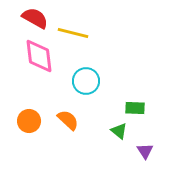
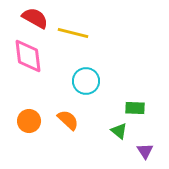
pink diamond: moved 11 px left
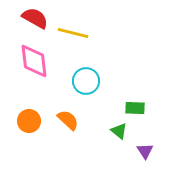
pink diamond: moved 6 px right, 5 px down
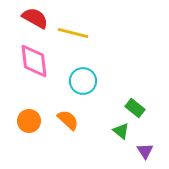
cyan circle: moved 3 px left
green rectangle: rotated 36 degrees clockwise
green triangle: moved 2 px right
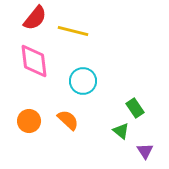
red semicircle: rotated 100 degrees clockwise
yellow line: moved 2 px up
green rectangle: rotated 18 degrees clockwise
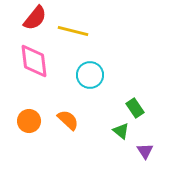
cyan circle: moved 7 px right, 6 px up
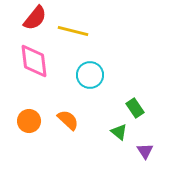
green triangle: moved 2 px left, 1 px down
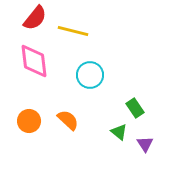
purple triangle: moved 7 px up
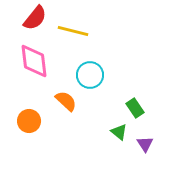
orange semicircle: moved 2 px left, 19 px up
